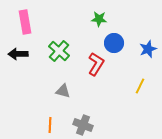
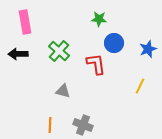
red L-shape: rotated 40 degrees counterclockwise
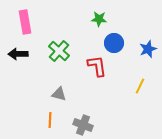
red L-shape: moved 1 px right, 2 px down
gray triangle: moved 4 px left, 3 px down
orange line: moved 5 px up
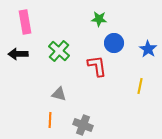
blue star: rotated 18 degrees counterclockwise
yellow line: rotated 14 degrees counterclockwise
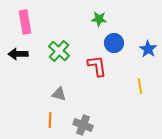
yellow line: rotated 21 degrees counterclockwise
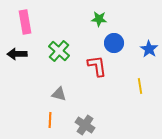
blue star: moved 1 px right
black arrow: moved 1 px left
gray cross: moved 2 px right; rotated 12 degrees clockwise
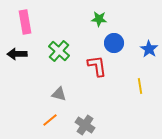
orange line: rotated 49 degrees clockwise
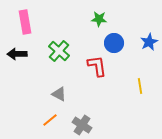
blue star: moved 7 px up; rotated 12 degrees clockwise
gray triangle: rotated 14 degrees clockwise
gray cross: moved 3 px left
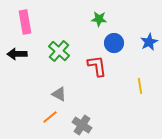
orange line: moved 3 px up
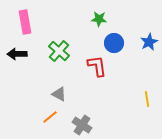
yellow line: moved 7 px right, 13 px down
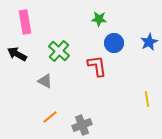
black arrow: rotated 30 degrees clockwise
gray triangle: moved 14 px left, 13 px up
gray cross: rotated 36 degrees clockwise
